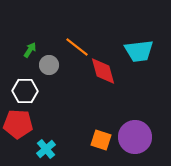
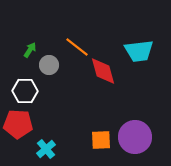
orange square: rotated 20 degrees counterclockwise
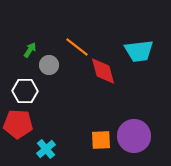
purple circle: moved 1 px left, 1 px up
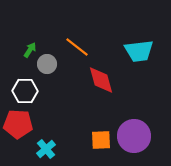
gray circle: moved 2 px left, 1 px up
red diamond: moved 2 px left, 9 px down
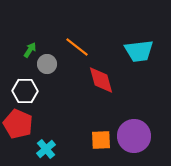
red pentagon: rotated 20 degrees clockwise
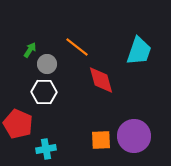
cyan trapezoid: rotated 64 degrees counterclockwise
white hexagon: moved 19 px right, 1 px down
cyan cross: rotated 30 degrees clockwise
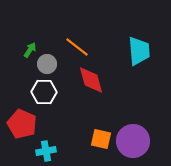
cyan trapezoid: rotated 24 degrees counterclockwise
red diamond: moved 10 px left
red pentagon: moved 4 px right
purple circle: moved 1 px left, 5 px down
orange square: moved 1 px up; rotated 15 degrees clockwise
cyan cross: moved 2 px down
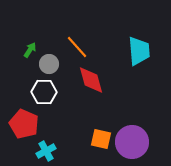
orange line: rotated 10 degrees clockwise
gray circle: moved 2 px right
red pentagon: moved 2 px right
purple circle: moved 1 px left, 1 px down
cyan cross: rotated 18 degrees counterclockwise
